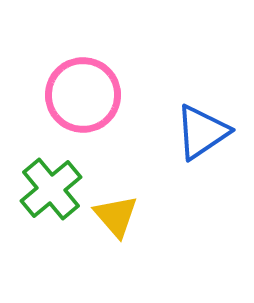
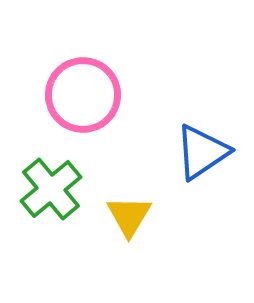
blue triangle: moved 20 px down
yellow triangle: moved 13 px right; rotated 12 degrees clockwise
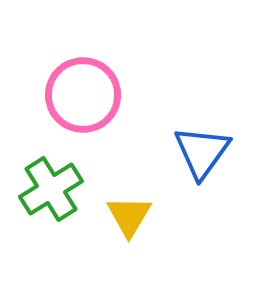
blue triangle: rotated 20 degrees counterclockwise
green cross: rotated 8 degrees clockwise
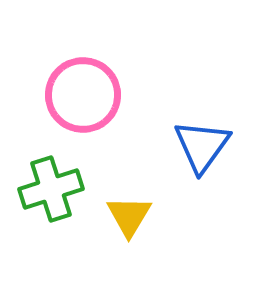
blue triangle: moved 6 px up
green cross: rotated 14 degrees clockwise
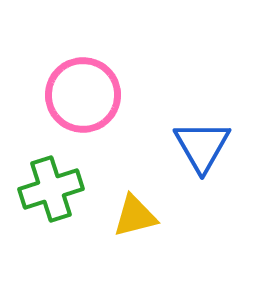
blue triangle: rotated 6 degrees counterclockwise
yellow triangle: moved 6 px right; rotated 45 degrees clockwise
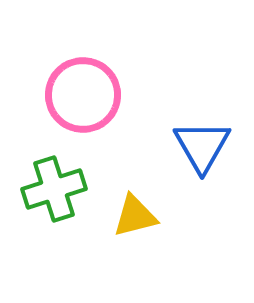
green cross: moved 3 px right
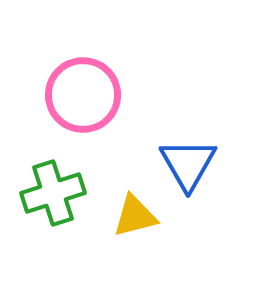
blue triangle: moved 14 px left, 18 px down
green cross: moved 1 px left, 4 px down
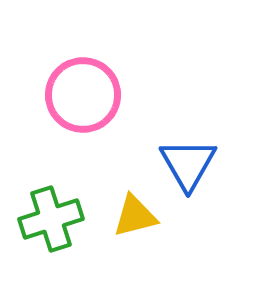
green cross: moved 2 px left, 26 px down
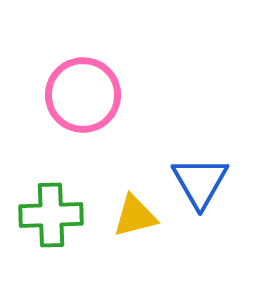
blue triangle: moved 12 px right, 18 px down
green cross: moved 4 px up; rotated 16 degrees clockwise
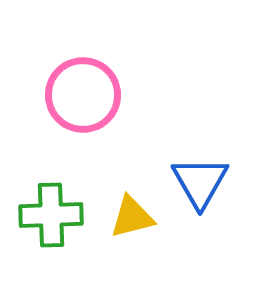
yellow triangle: moved 3 px left, 1 px down
